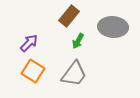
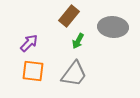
orange square: rotated 25 degrees counterclockwise
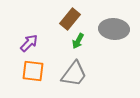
brown rectangle: moved 1 px right, 3 px down
gray ellipse: moved 1 px right, 2 px down
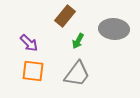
brown rectangle: moved 5 px left, 3 px up
purple arrow: rotated 90 degrees clockwise
gray trapezoid: moved 3 px right
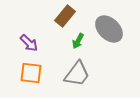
gray ellipse: moved 5 px left; rotated 40 degrees clockwise
orange square: moved 2 px left, 2 px down
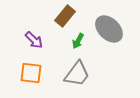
purple arrow: moved 5 px right, 3 px up
